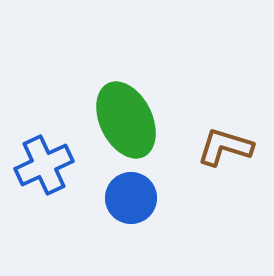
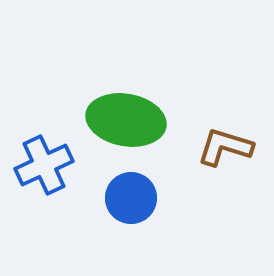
green ellipse: rotated 54 degrees counterclockwise
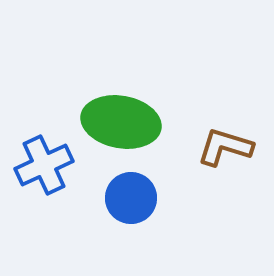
green ellipse: moved 5 px left, 2 px down
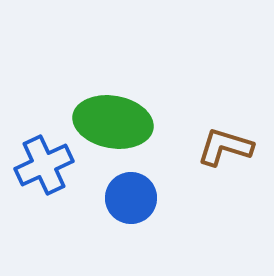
green ellipse: moved 8 px left
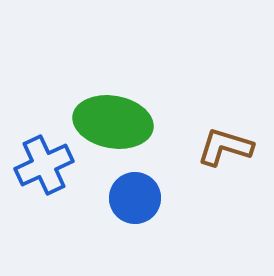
blue circle: moved 4 px right
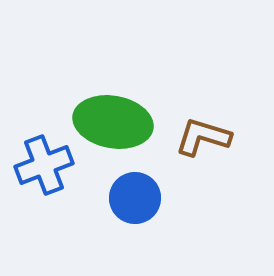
brown L-shape: moved 22 px left, 10 px up
blue cross: rotated 4 degrees clockwise
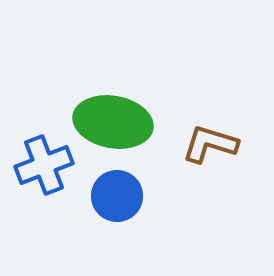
brown L-shape: moved 7 px right, 7 px down
blue circle: moved 18 px left, 2 px up
